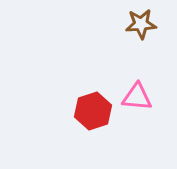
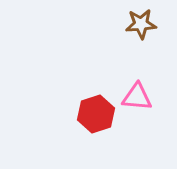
red hexagon: moved 3 px right, 3 px down
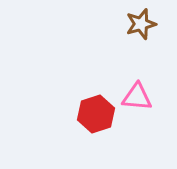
brown star: rotated 12 degrees counterclockwise
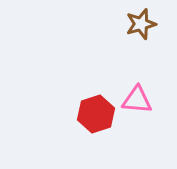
pink triangle: moved 3 px down
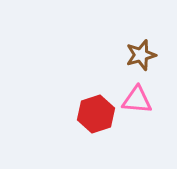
brown star: moved 31 px down
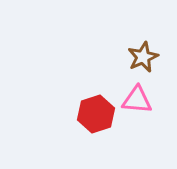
brown star: moved 2 px right, 2 px down; rotated 8 degrees counterclockwise
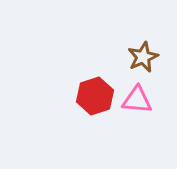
red hexagon: moved 1 px left, 18 px up
